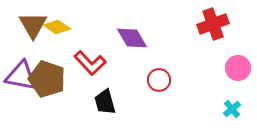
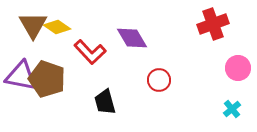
red L-shape: moved 11 px up
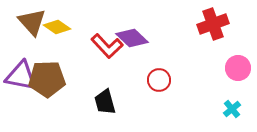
brown triangle: moved 1 px left, 3 px up; rotated 12 degrees counterclockwise
purple diamond: rotated 16 degrees counterclockwise
red L-shape: moved 17 px right, 6 px up
brown pentagon: rotated 21 degrees counterclockwise
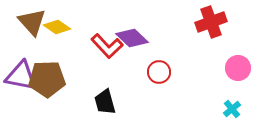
red cross: moved 2 px left, 2 px up
red circle: moved 8 px up
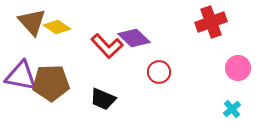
purple diamond: moved 2 px right
brown pentagon: moved 4 px right, 4 px down
black trapezoid: moved 2 px left, 3 px up; rotated 52 degrees counterclockwise
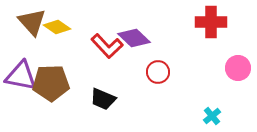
red cross: rotated 20 degrees clockwise
red circle: moved 1 px left
cyan cross: moved 20 px left, 7 px down
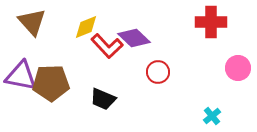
yellow diamond: moved 29 px right; rotated 56 degrees counterclockwise
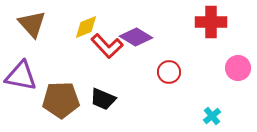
brown triangle: moved 2 px down
purple diamond: moved 2 px right, 1 px up; rotated 12 degrees counterclockwise
red circle: moved 11 px right
brown pentagon: moved 10 px right, 17 px down
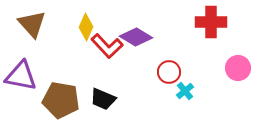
yellow diamond: rotated 44 degrees counterclockwise
brown pentagon: rotated 12 degrees clockwise
cyan cross: moved 27 px left, 25 px up
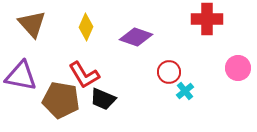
red cross: moved 4 px left, 3 px up
purple diamond: rotated 12 degrees counterclockwise
red L-shape: moved 23 px left, 29 px down; rotated 12 degrees clockwise
